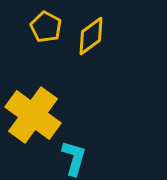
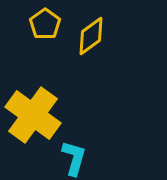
yellow pentagon: moved 1 px left, 3 px up; rotated 8 degrees clockwise
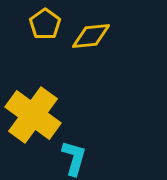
yellow diamond: rotated 30 degrees clockwise
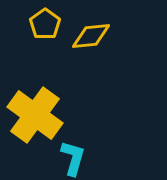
yellow cross: moved 2 px right
cyan L-shape: moved 1 px left
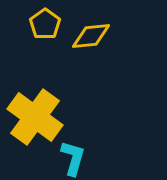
yellow cross: moved 2 px down
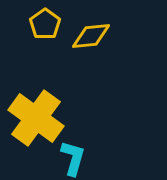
yellow cross: moved 1 px right, 1 px down
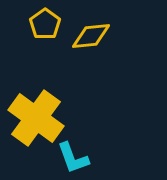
cyan L-shape: rotated 144 degrees clockwise
